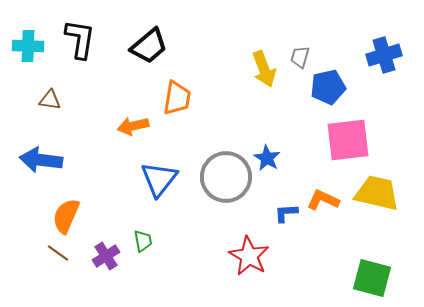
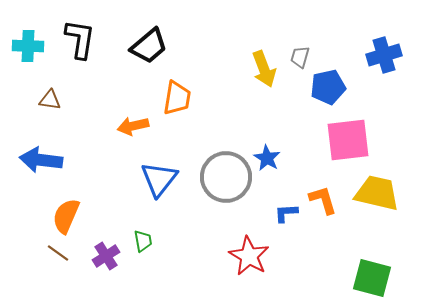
orange L-shape: rotated 48 degrees clockwise
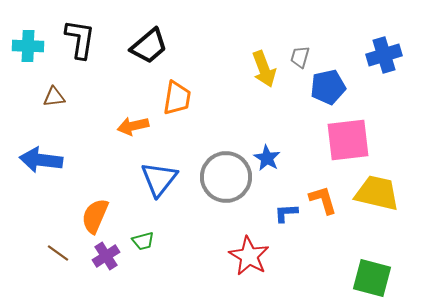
brown triangle: moved 4 px right, 3 px up; rotated 15 degrees counterclockwise
orange semicircle: moved 29 px right
green trapezoid: rotated 85 degrees clockwise
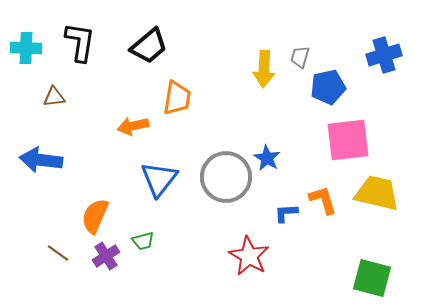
black L-shape: moved 3 px down
cyan cross: moved 2 px left, 2 px down
yellow arrow: rotated 24 degrees clockwise
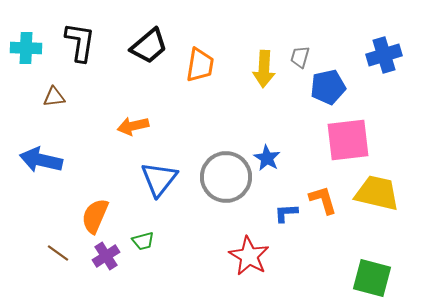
orange trapezoid: moved 23 px right, 33 px up
blue arrow: rotated 6 degrees clockwise
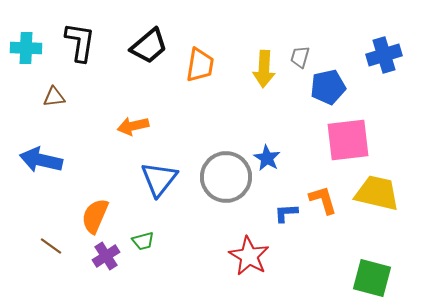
brown line: moved 7 px left, 7 px up
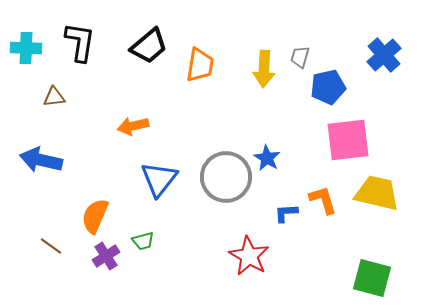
blue cross: rotated 24 degrees counterclockwise
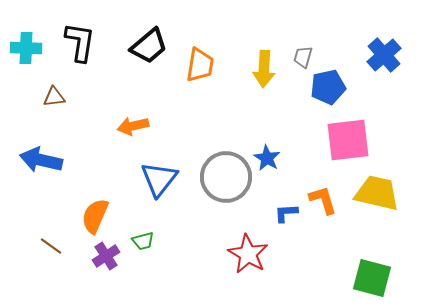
gray trapezoid: moved 3 px right
red star: moved 1 px left, 2 px up
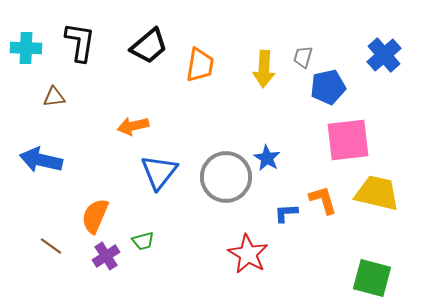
blue triangle: moved 7 px up
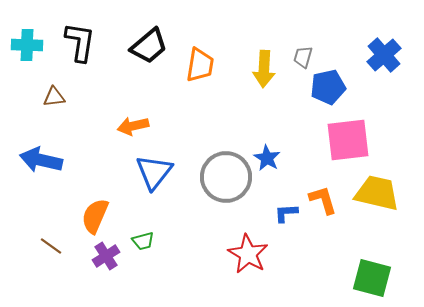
cyan cross: moved 1 px right, 3 px up
blue triangle: moved 5 px left
